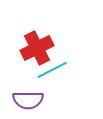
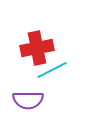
red cross: rotated 16 degrees clockwise
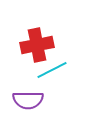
red cross: moved 3 px up
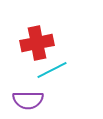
red cross: moved 2 px up
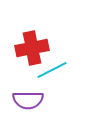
red cross: moved 5 px left, 5 px down
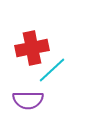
cyan line: rotated 16 degrees counterclockwise
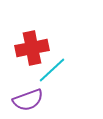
purple semicircle: rotated 20 degrees counterclockwise
